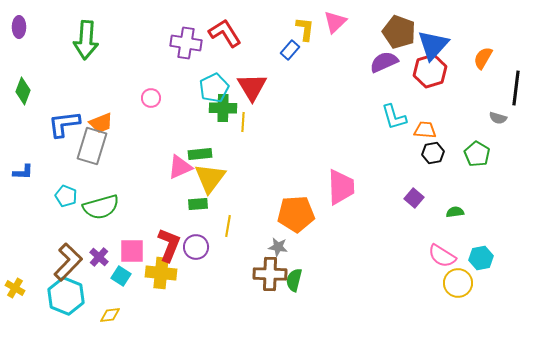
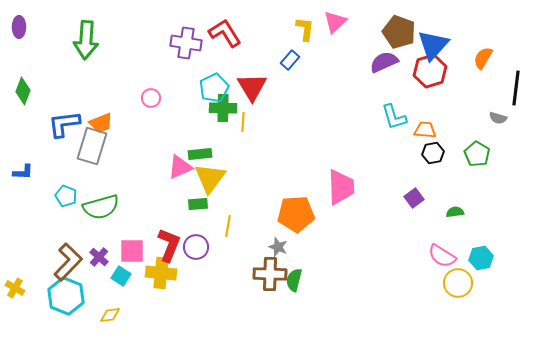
blue rectangle at (290, 50): moved 10 px down
purple square at (414, 198): rotated 12 degrees clockwise
gray star at (278, 247): rotated 12 degrees clockwise
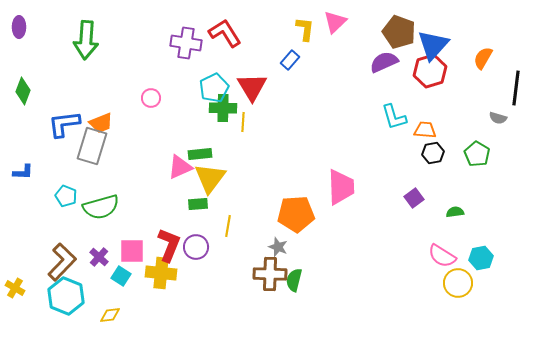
brown L-shape at (68, 262): moved 6 px left
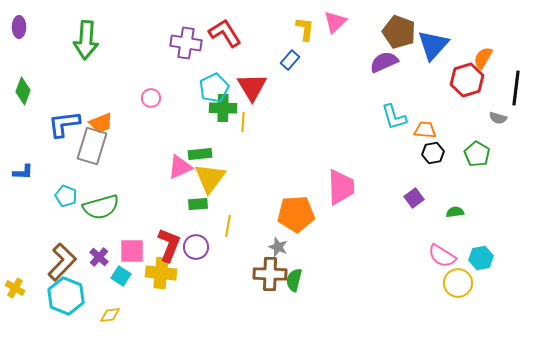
red hexagon at (430, 71): moved 37 px right, 9 px down
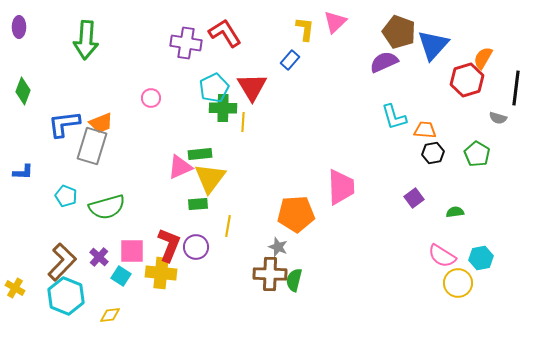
green semicircle at (101, 207): moved 6 px right
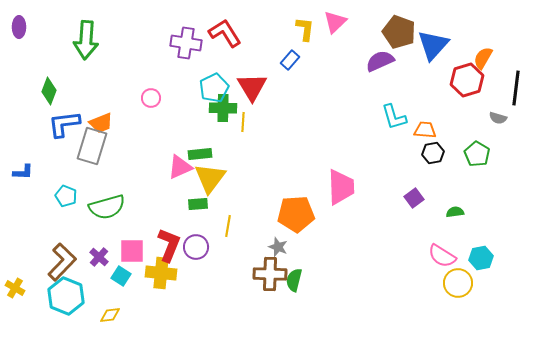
purple semicircle at (384, 62): moved 4 px left, 1 px up
green diamond at (23, 91): moved 26 px right
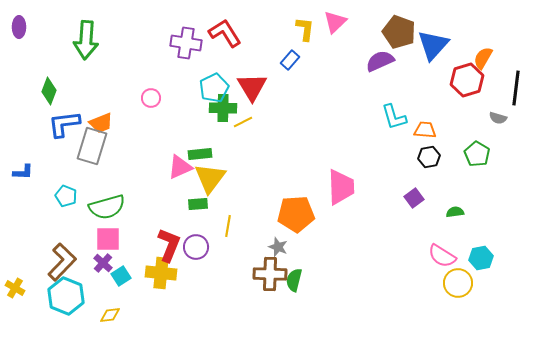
yellow line at (243, 122): rotated 60 degrees clockwise
black hexagon at (433, 153): moved 4 px left, 4 px down
pink square at (132, 251): moved 24 px left, 12 px up
purple cross at (99, 257): moved 4 px right, 6 px down
cyan square at (121, 276): rotated 24 degrees clockwise
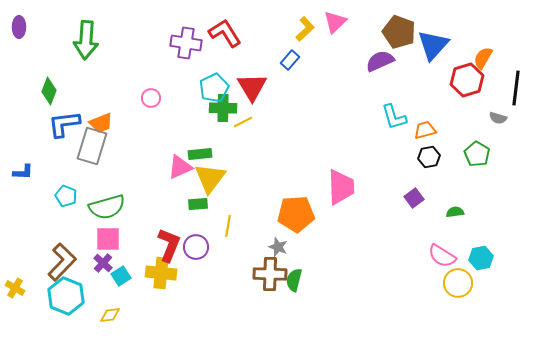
yellow L-shape at (305, 29): rotated 40 degrees clockwise
orange trapezoid at (425, 130): rotated 20 degrees counterclockwise
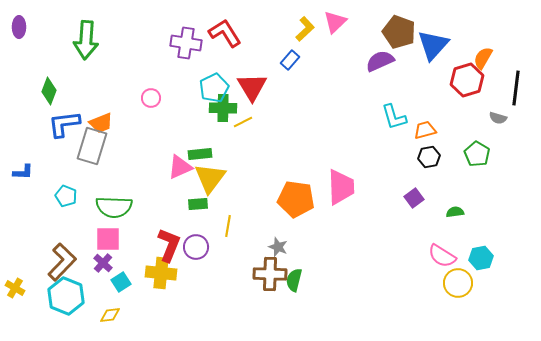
green semicircle at (107, 207): moved 7 px right; rotated 18 degrees clockwise
orange pentagon at (296, 214): moved 15 px up; rotated 12 degrees clockwise
cyan square at (121, 276): moved 6 px down
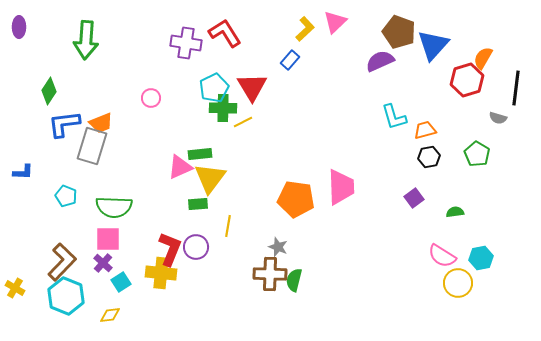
green diamond at (49, 91): rotated 12 degrees clockwise
red L-shape at (169, 245): moved 1 px right, 4 px down
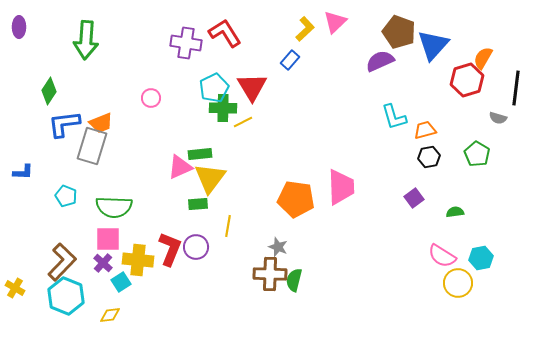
yellow cross at (161, 273): moved 23 px left, 13 px up
